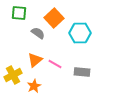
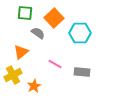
green square: moved 6 px right
orange triangle: moved 14 px left, 8 px up
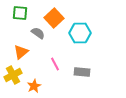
green square: moved 5 px left
pink line: rotated 32 degrees clockwise
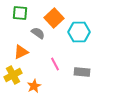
cyan hexagon: moved 1 px left, 1 px up
orange triangle: rotated 14 degrees clockwise
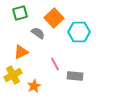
green square: rotated 21 degrees counterclockwise
gray rectangle: moved 7 px left, 4 px down
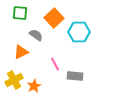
green square: rotated 21 degrees clockwise
gray semicircle: moved 2 px left, 2 px down
yellow cross: moved 1 px right, 5 px down
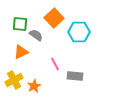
green square: moved 11 px down
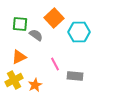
orange triangle: moved 2 px left, 5 px down
orange star: moved 1 px right, 1 px up
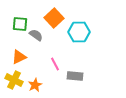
yellow cross: rotated 36 degrees counterclockwise
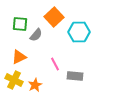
orange square: moved 1 px up
gray semicircle: rotated 96 degrees clockwise
